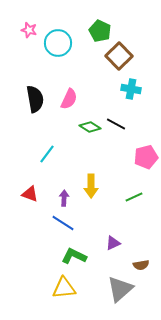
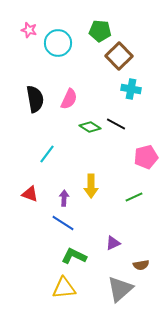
green pentagon: rotated 20 degrees counterclockwise
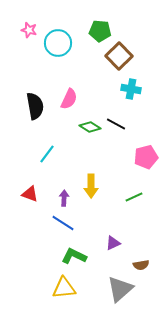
black semicircle: moved 7 px down
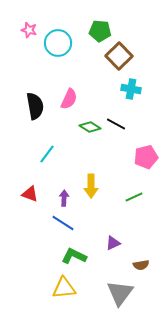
gray triangle: moved 4 px down; rotated 12 degrees counterclockwise
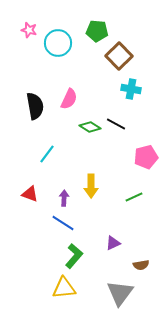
green pentagon: moved 3 px left
green L-shape: rotated 105 degrees clockwise
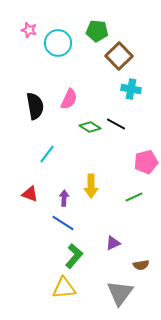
pink pentagon: moved 5 px down
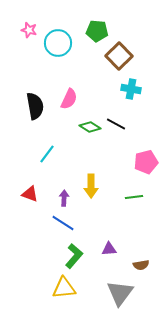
green line: rotated 18 degrees clockwise
purple triangle: moved 4 px left, 6 px down; rotated 21 degrees clockwise
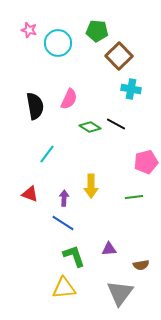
green L-shape: rotated 60 degrees counterclockwise
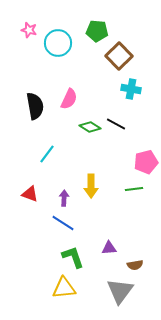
green line: moved 8 px up
purple triangle: moved 1 px up
green L-shape: moved 1 px left, 1 px down
brown semicircle: moved 6 px left
gray triangle: moved 2 px up
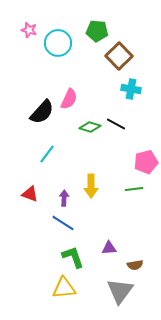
black semicircle: moved 7 px right, 6 px down; rotated 52 degrees clockwise
green diamond: rotated 15 degrees counterclockwise
